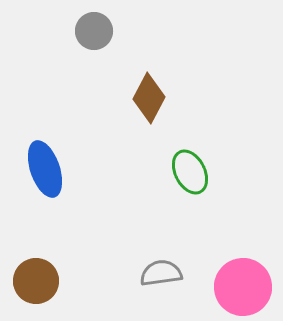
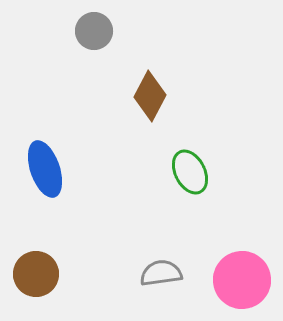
brown diamond: moved 1 px right, 2 px up
brown circle: moved 7 px up
pink circle: moved 1 px left, 7 px up
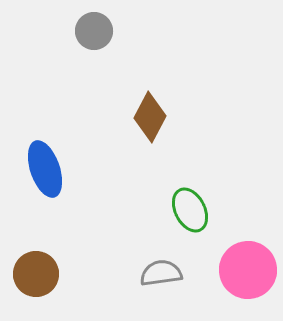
brown diamond: moved 21 px down
green ellipse: moved 38 px down
pink circle: moved 6 px right, 10 px up
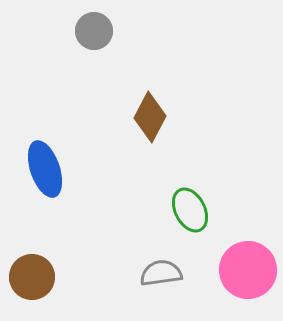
brown circle: moved 4 px left, 3 px down
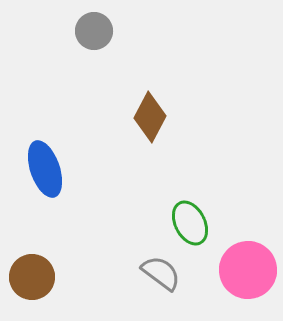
green ellipse: moved 13 px down
gray semicircle: rotated 45 degrees clockwise
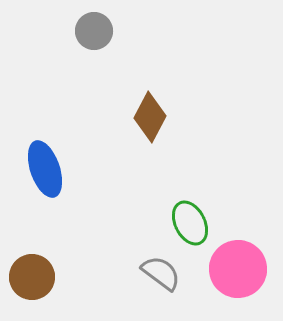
pink circle: moved 10 px left, 1 px up
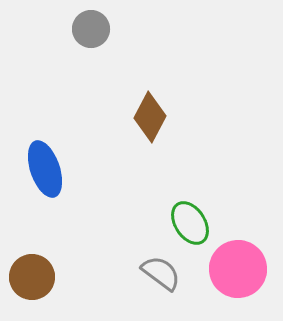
gray circle: moved 3 px left, 2 px up
green ellipse: rotated 6 degrees counterclockwise
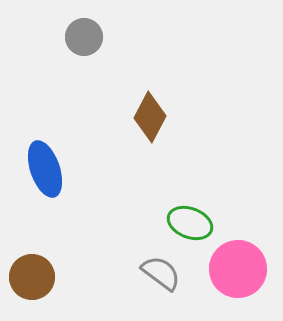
gray circle: moved 7 px left, 8 px down
green ellipse: rotated 36 degrees counterclockwise
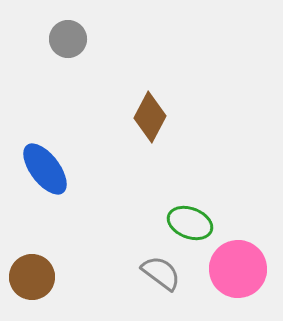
gray circle: moved 16 px left, 2 px down
blue ellipse: rotated 18 degrees counterclockwise
